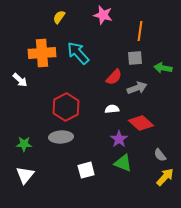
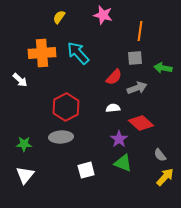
white semicircle: moved 1 px right, 1 px up
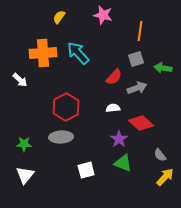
orange cross: moved 1 px right
gray square: moved 1 px right, 1 px down; rotated 14 degrees counterclockwise
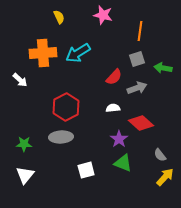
yellow semicircle: rotated 120 degrees clockwise
cyan arrow: rotated 80 degrees counterclockwise
gray square: moved 1 px right
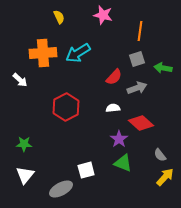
gray ellipse: moved 52 px down; rotated 25 degrees counterclockwise
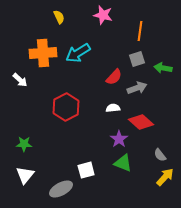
red diamond: moved 1 px up
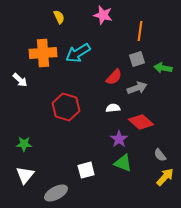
red hexagon: rotated 16 degrees counterclockwise
gray ellipse: moved 5 px left, 4 px down
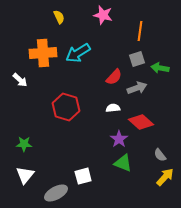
green arrow: moved 3 px left
white square: moved 3 px left, 6 px down
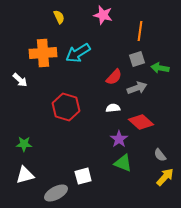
white triangle: rotated 36 degrees clockwise
